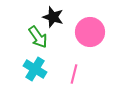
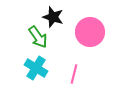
cyan cross: moved 1 px right, 1 px up
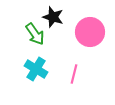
green arrow: moved 3 px left, 3 px up
cyan cross: moved 1 px down
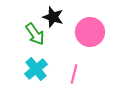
cyan cross: rotated 20 degrees clockwise
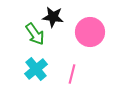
black star: rotated 10 degrees counterclockwise
pink line: moved 2 px left
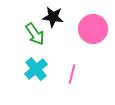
pink circle: moved 3 px right, 3 px up
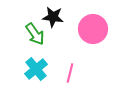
pink line: moved 2 px left, 1 px up
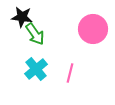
black star: moved 31 px left
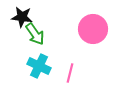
cyan cross: moved 3 px right, 3 px up; rotated 25 degrees counterclockwise
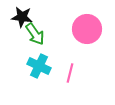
pink circle: moved 6 px left
